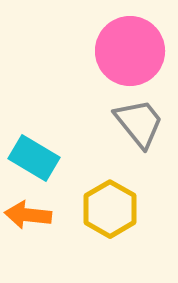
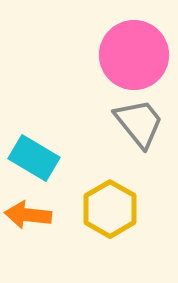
pink circle: moved 4 px right, 4 px down
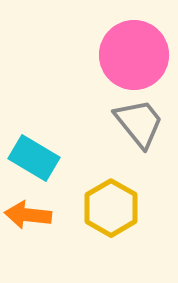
yellow hexagon: moved 1 px right, 1 px up
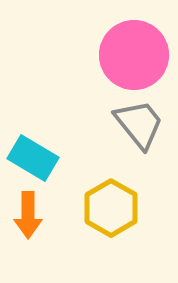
gray trapezoid: moved 1 px down
cyan rectangle: moved 1 px left
orange arrow: rotated 96 degrees counterclockwise
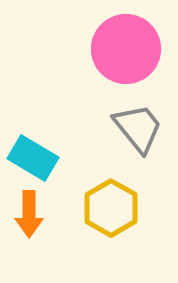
pink circle: moved 8 px left, 6 px up
gray trapezoid: moved 1 px left, 4 px down
orange arrow: moved 1 px right, 1 px up
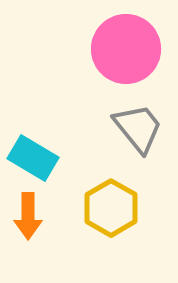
orange arrow: moved 1 px left, 2 px down
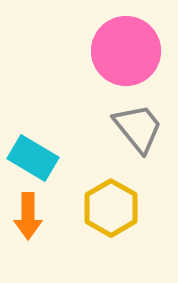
pink circle: moved 2 px down
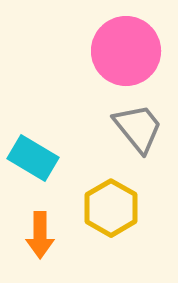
orange arrow: moved 12 px right, 19 px down
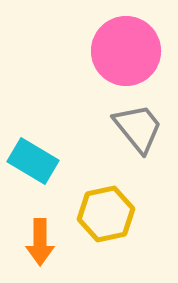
cyan rectangle: moved 3 px down
yellow hexagon: moved 5 px left, 6 px down; rotated 18 degrees clockwise
orange arrow: moved 7 px down
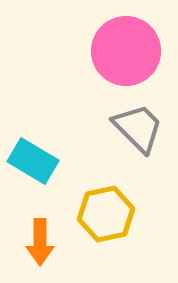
gray trapezoid: rotated 6 degrees counterclockwise
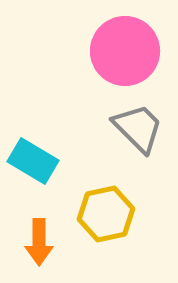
pink circle: moved 1 px left
orange arrow: moved 1 px left
